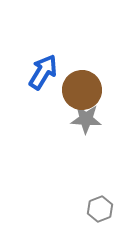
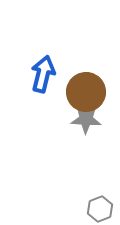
blue arrow: moved 2 px down; rotated 18 degrees counterclockwise
brown circle: moved 4 px right, 2 px down
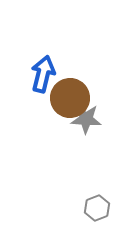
brown circle: moved 16 px left, 6 px down
gray hexagon: moved 3 px left, 1 px up
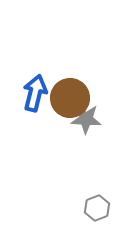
blue arrow: moved 8 px left, 19 px down
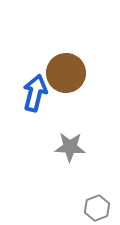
brown circle: moved 4 px left, 25 px up
gray star: moved 16 px left, 28 px down
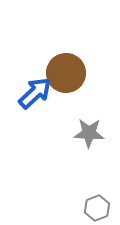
blue arrow: rotated 33 degrees clockwise
gray star: moved 19 px right, 14 px up
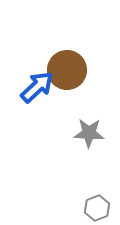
brown circle: moved 1 px right, 3 px up
blue arrow: moved 2 px right, 6 px up
